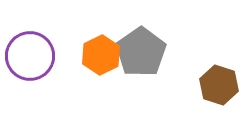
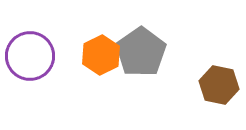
brown hexagon: rotated 6 degrees counterclockwise
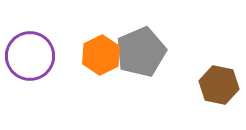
gray pentagon: rotated 12 degrees clockwise
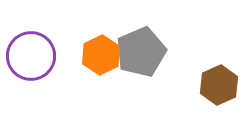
purple circle: moved 1 px right
brown hexagon: rotated 24 degrees clockwise
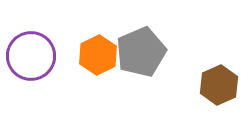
orange hexagon: moved 3 px left
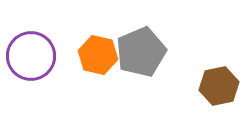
orange hexagon: rotated 21 degrees counterclockwise
brown hexagon: moved 1 px down; rotated 12 degrees clockwise
